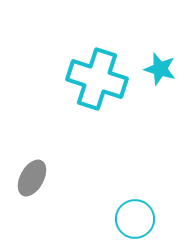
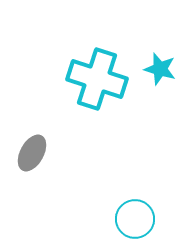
gray ellipse: moved 25 px up
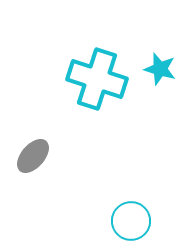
gray ellipse: moved 1 px right, 3 px down; rotated 12 degrees clockwise
cyan circle: moved 4 px left, 2 px down
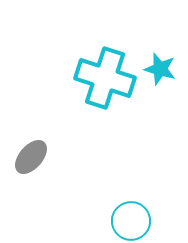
cyan cross: moved 8 px right, 1 px up
gray ellipse: moved 2 px left, 1 px down
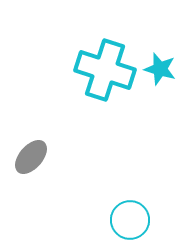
cyan cross: moved 8 px up
cyan circle: moved 1 px left, 1 px up
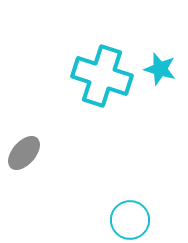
cyan cross: moved 3 px left, 6 px down
gray ellipse: moved 7 px left, 4 px up
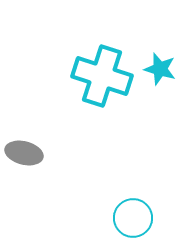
gray ellipse: rotated 63 degrees clockwise
cyan circle: moved 3 px right, 2 px up
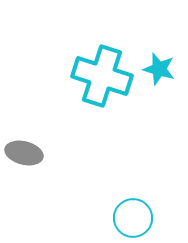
cyan star: moved 1 px left
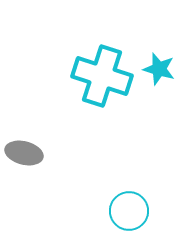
cyan circle: moved 4 px left, 7 px up
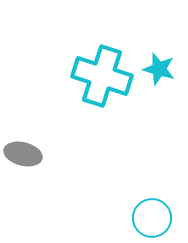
gray ellipse: moved 1 px left, 1 px down
cyan circle: moved 23 px right, 7 px down
